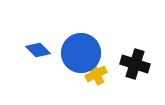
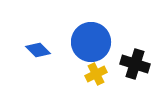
blue circle: moved 10 px right, 11 px up
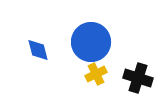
blue diamond: rotated 30 degrees clockwise
black cross: moved 3 px right, 14 px down
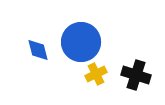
blue circle: moved 10 px left
black cross: moved 2 px left, 3 px up
